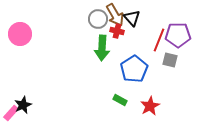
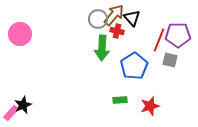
brown arrow: moved 1 px left; rotated 110 degrees counterclockwise
blue pentagon: moved 3 px up
green rectangle: rotated 32 degrees counterclockwise
red star: rotated 12 degrees clockwise
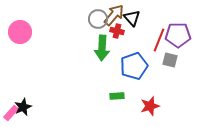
pink circle: moved 2 px up
blue pentagon: rotated 12 degrees clockwise
green rectangle: moved 3 px left, 4 px up
black star: moved 2 px down
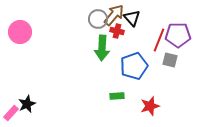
black star: moved 4 px right, 3 px up
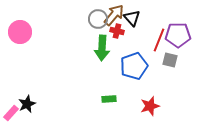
green rectangle: moved 8 px left, 3 px down
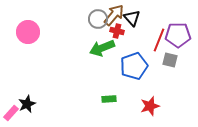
pink circle: moved 8 px right
green arrow: rotated 65 degrees clockwise
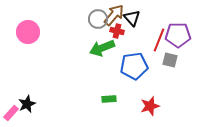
blue pentagon: rotated 12 degrees clockwise
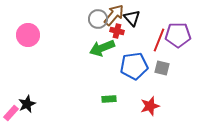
pink circle: moved 3 px down
gray square: moved 8 px left, 8 px down
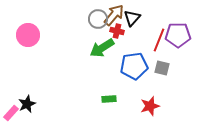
black triangle: rotated 24 degrees clockwise
green arrow: rotated 10 degrees counterclockwise
